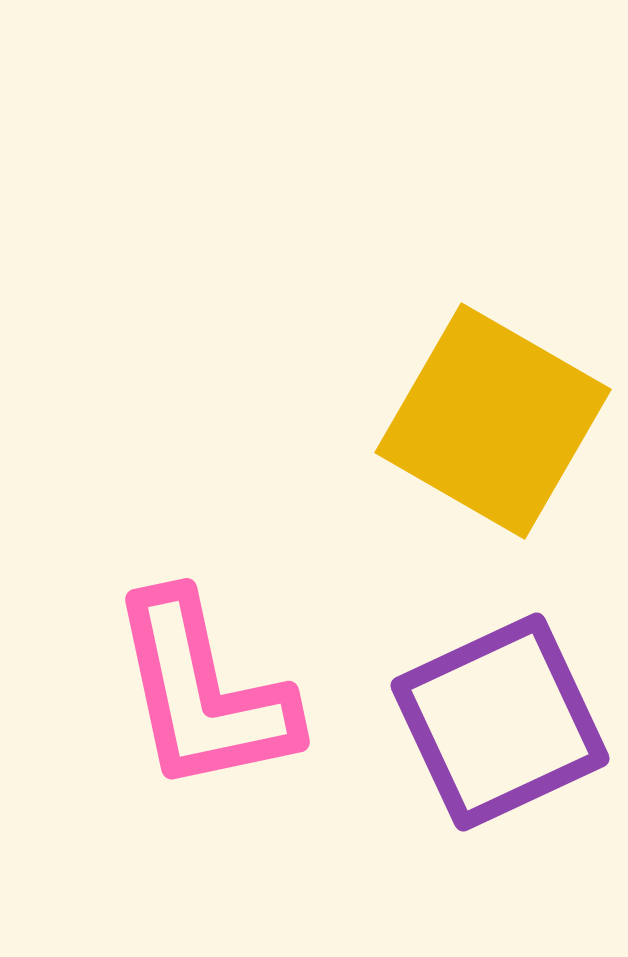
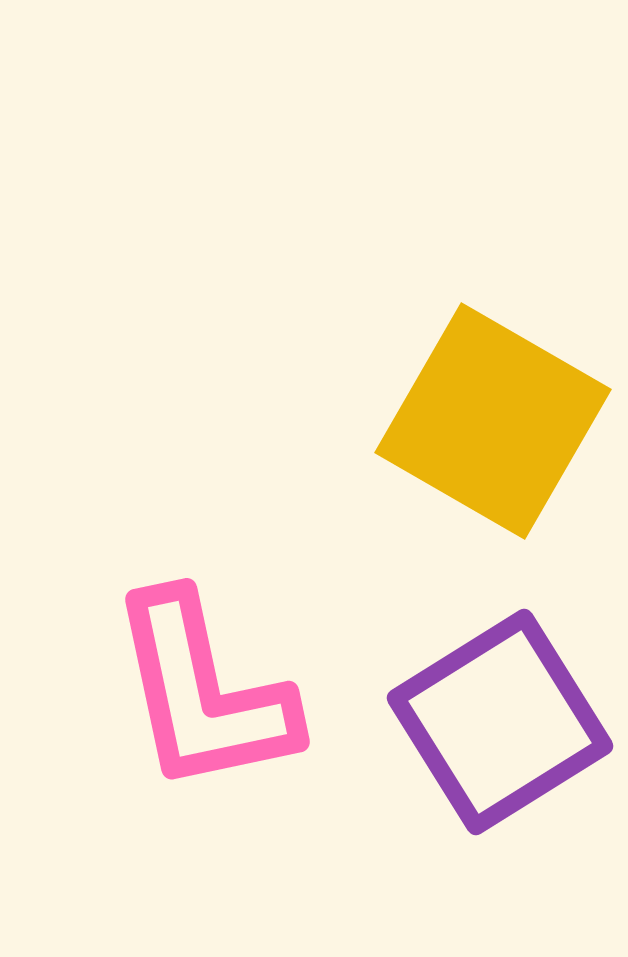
purple square: rotated 7 degrees counterclockwise
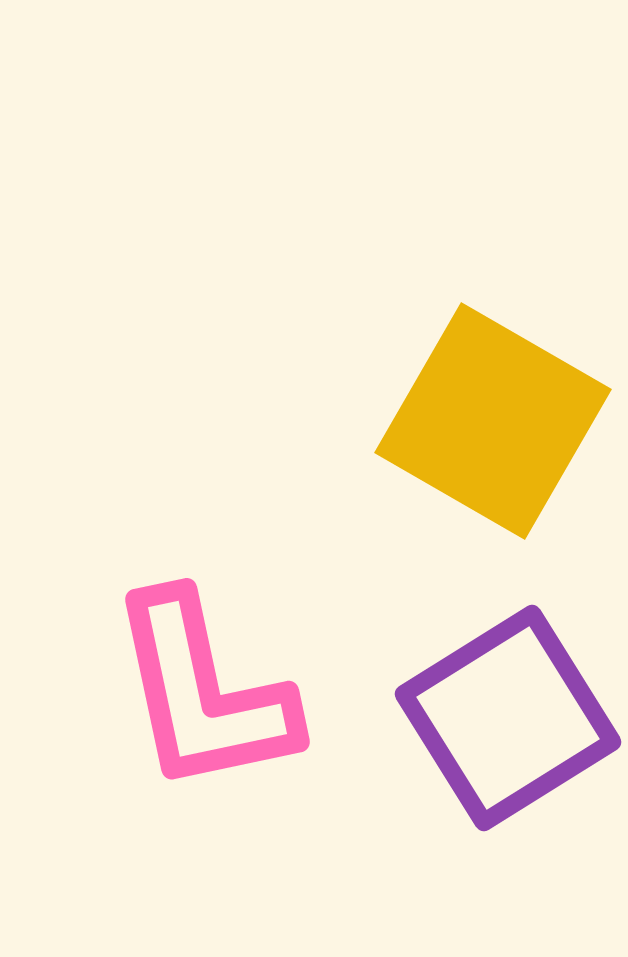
purple square: moved 8 px right, 4 px up
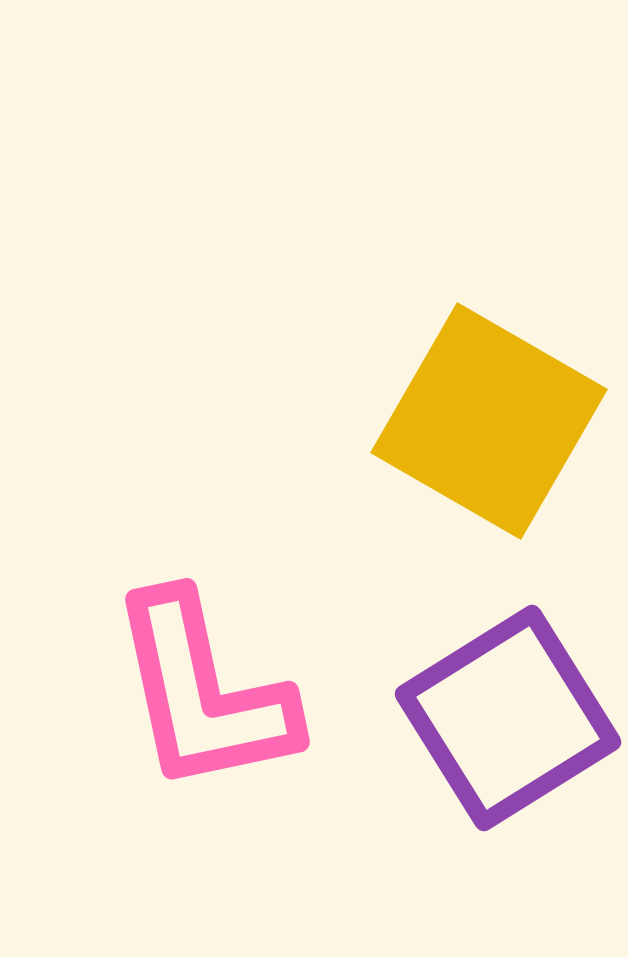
yellow square: moved 4 px left
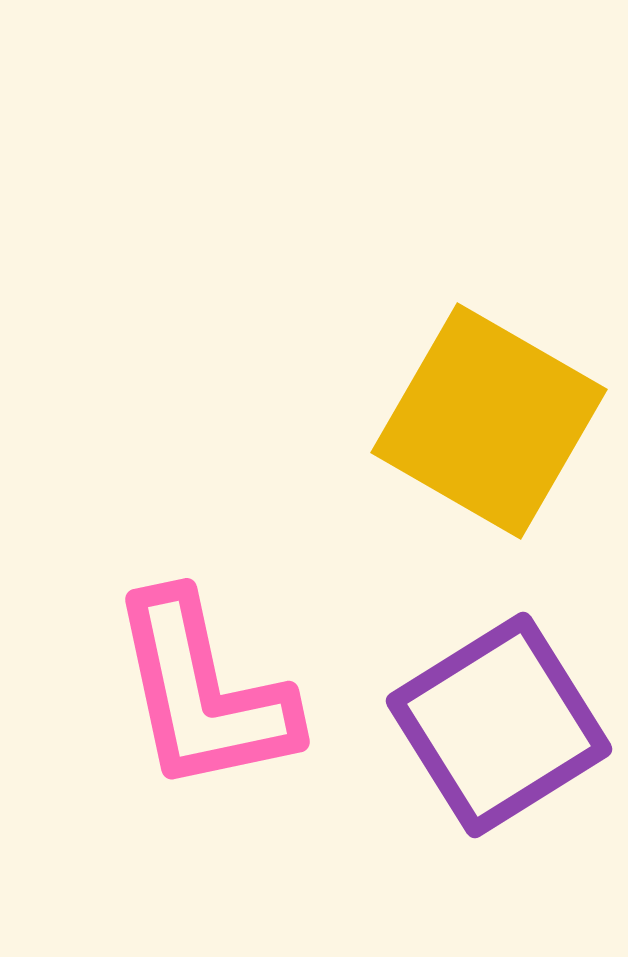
purple square: moved 9 px left, 7 px down
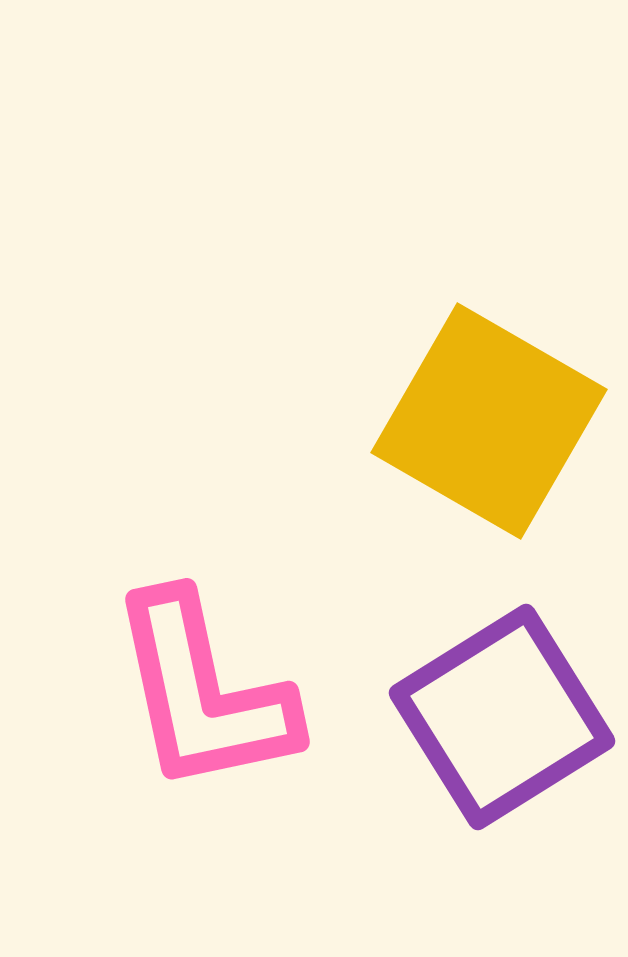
purple square: moved 3 px right, 8 px up
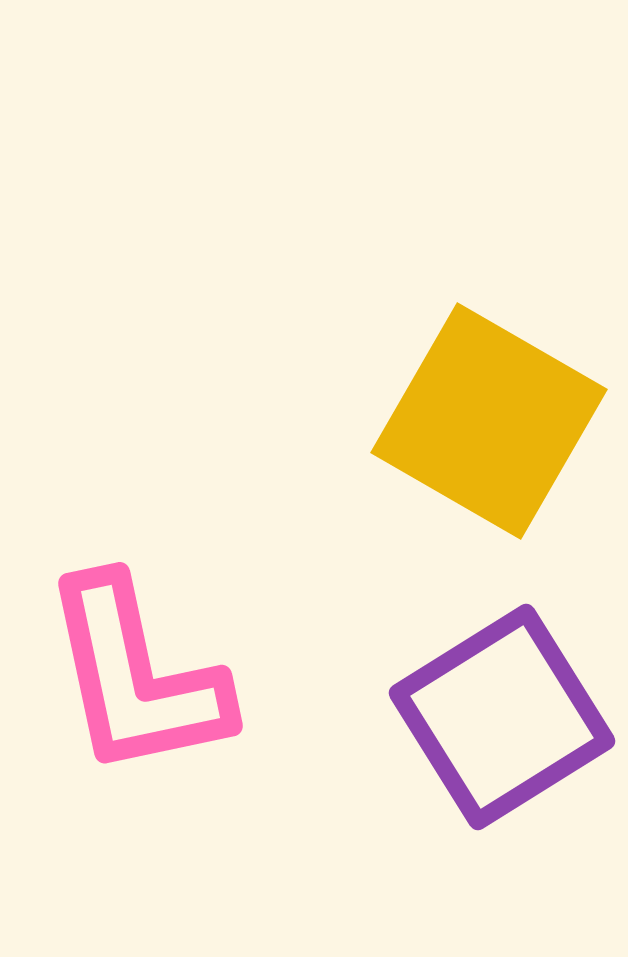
pink L-shape: moved 67 px left, 16 px up
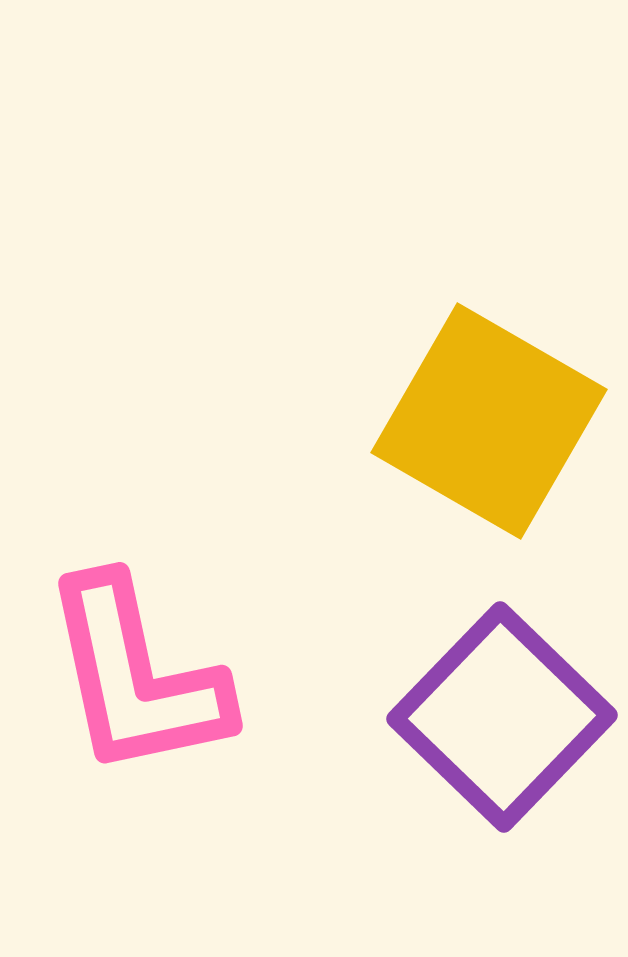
purple square: rotated 14 degrees counterclockwise
